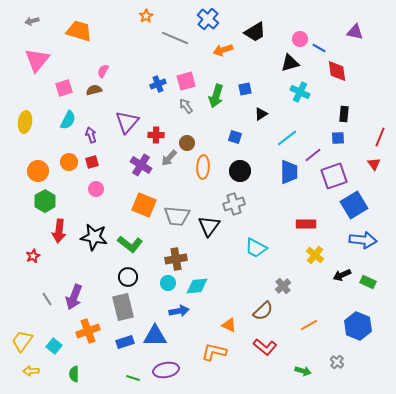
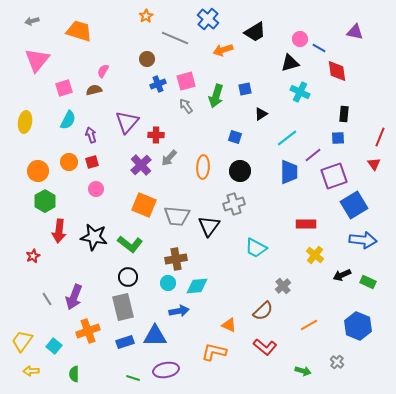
brown circle at (187, 143): moved 40 px left, 84 px up
purple cross at (141, 165): rotated 15 degrees clockwise
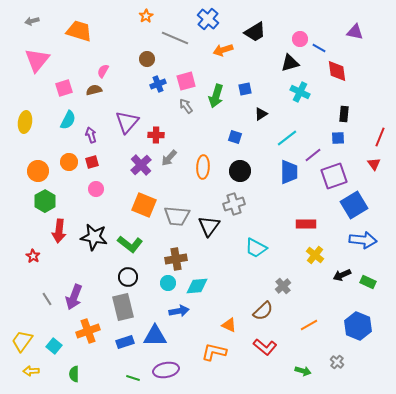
red star at (33, 256): rotated 16 degrees counterclockwise
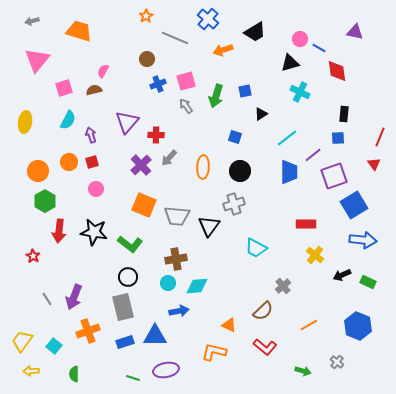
blue square at (245, 89): moved 2 px down
black star at (94, 237): moved 5 px up
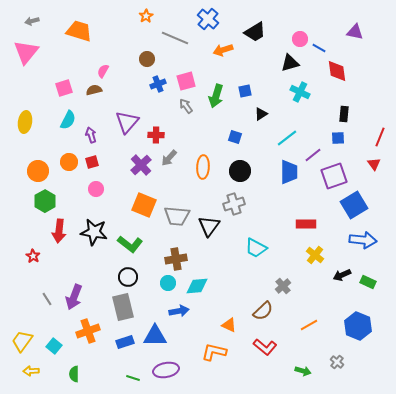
pink triangle at (37, 60): moved 11 px left, 8 px up
